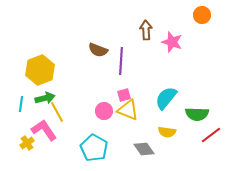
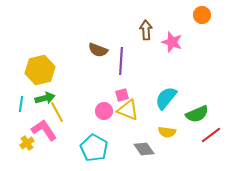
yellow hexagon: rotated 8 degrees clockwise
pink square: moved 2 px left
green semicircle: rotated 25 degrees counterclockwise
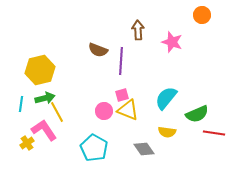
brown arrow: moved 8 px left
red line: moved 3 px right, 2 px up; rotated 45 degrees clockwise
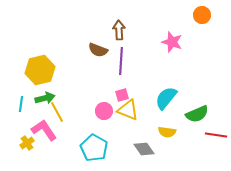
brown arrow: moved 19 px left
red line: moved 2 px right, 2 px down
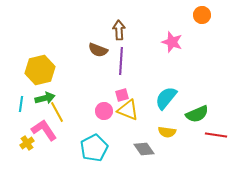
cyan pentagon: rotated 16 degrees clockwise
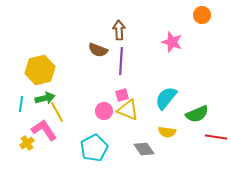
red line: moved 2 px down
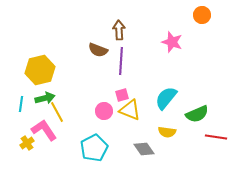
yellow triangle: moved 2 px right
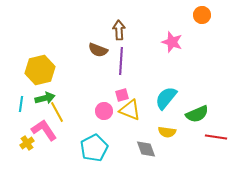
gray diamond: moved 2 px right; rotated 15 degrees clockwise
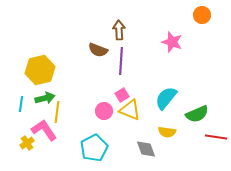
pink square: rotated 16 degrees counterclockwise
yellow line: rotated 35 degrees clockwise
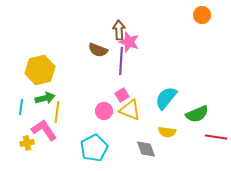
pink star: moved 43 px left
cyan line: moved 3 px down
yellow cross: rotated 24 degrees clockwise
